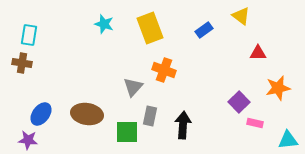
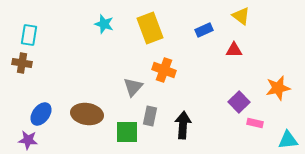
blue rectangle: rotated 12 degrees clockwise
red triangle: moved 24 px left, 3 px up
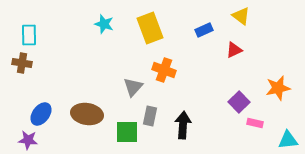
cyan rectangle: rotated 10 degrees counterclockwise
red triangle: rotated 24 degrees counterclockwise
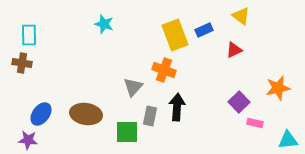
yellow rectangle: moved 25 px right, 7 px down
brown ellipse: moved 1 px left
black arrow: moved 6 px left, 18 px up
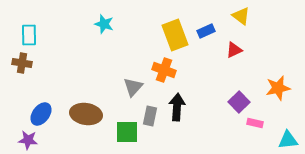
blue rectangle: moved 2 px right, 1 px down
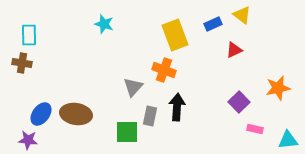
yellow triangle: moved 1 px right, 1 px up
blue rectangle: moved 7 px right, 7 px up
brown ellipse: moved 10 px left
pink rectangle: moved 6 px down
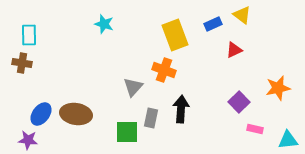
black arrow: moved 4 px right, 2 px down
gray rectangle: moved 1 px right, 2 px down
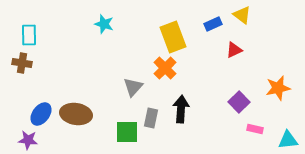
yellow rectangle: moved 2 px left, 2 px down
orange cross: moved 1 px right, 2 px up; rotated 25 degrees clockwise
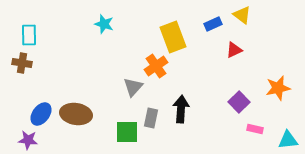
orange cross: moved 9 px left, 2 px up; rotated 10 degrees clockwise
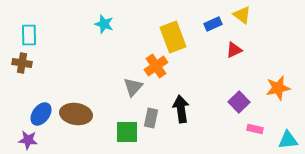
black arrow: rotated 12 degrees counterclockwise
